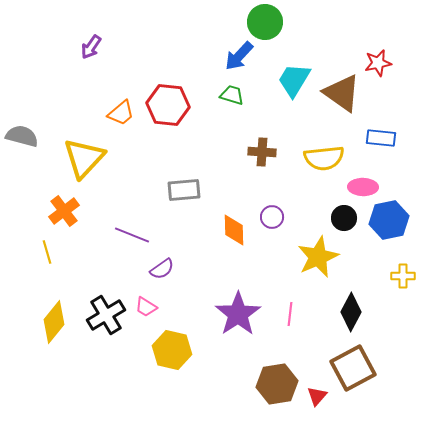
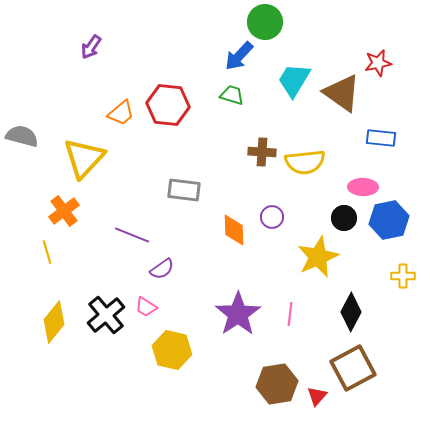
yellow semicircle: moved 19 px left, 4 px down
gray rectangle: rotated 12 degrees clockwise
black cross: rotated 9 degrees counterclockwise
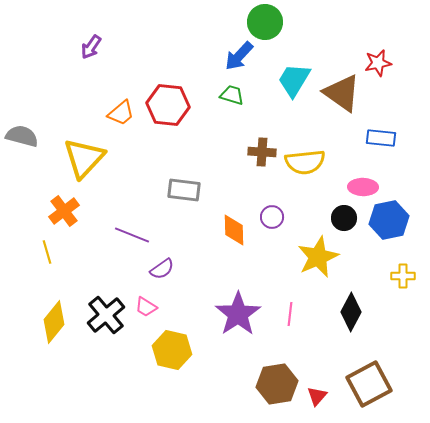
brown square: moved 16 px right, 16 px down
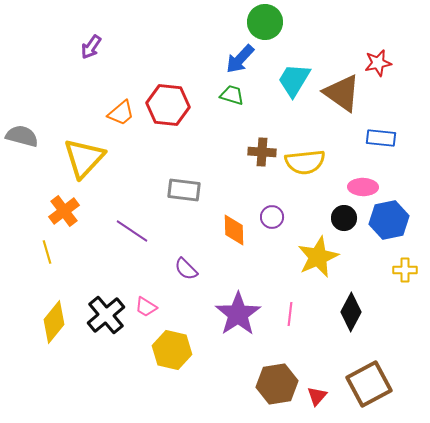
blue arrow: moved 1 px right, 3 px down
purple line: moved 4 px up; rotated 12 degrees clockwise
purple semicircle: moved 24 px right; rotated 80 degrees clockwise
yellow cross: moved 2 px right, 6 px up
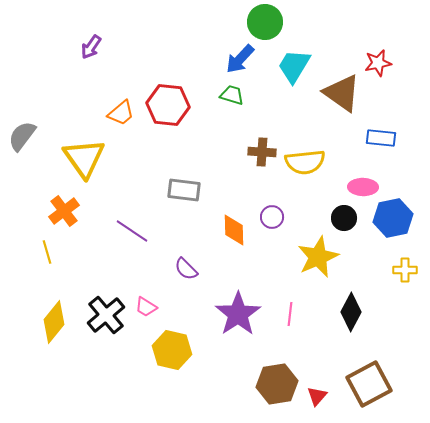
cyan trapezoid: moved 14 px up
gray semicircle: rotated 68 degrees counterclockwise
yellow triangle: rotated 18 degrees counterclockwise
blue hexagon: moved 4 px right, 2 px up
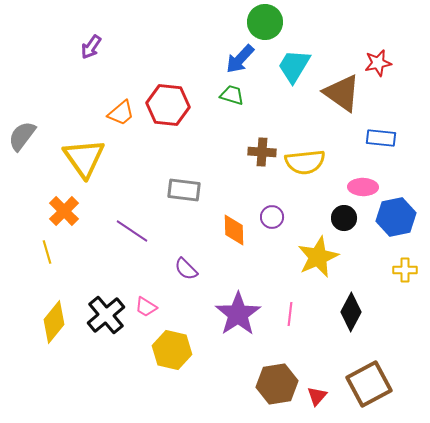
orange cross: rotated 8 degrees counterclockwise
blue hexagon: moved 3 px right, 1 px up
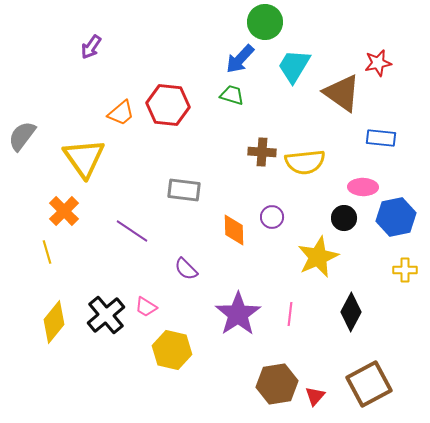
red triangle: moved 2 px left
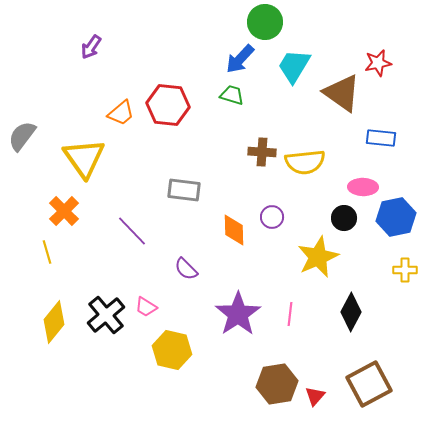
purple line: rotated 12 degrees clockwise
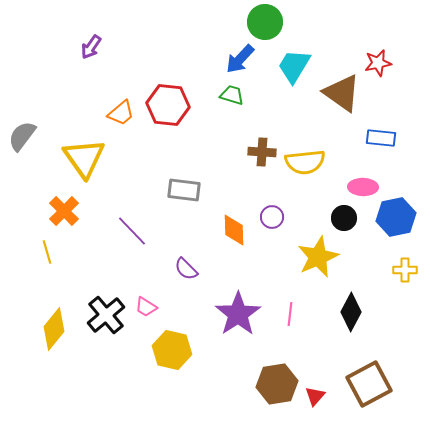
yellow diamond: moved 7 px down
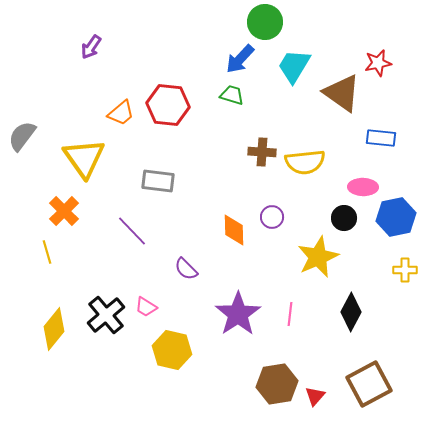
gray rectangle: moved 26 px left, 9 px up
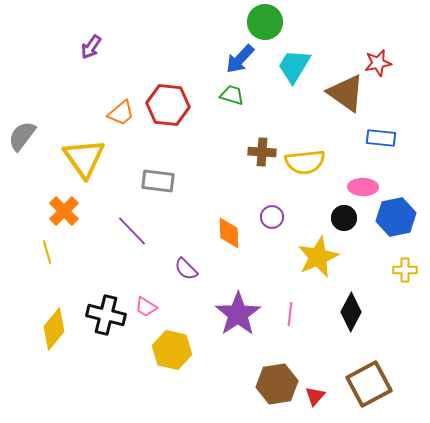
brown triangle: moved 4 px right
orange diamond: moved 5 px left, 3 px down
black cross: rotated 36 degrees counterclockwise
